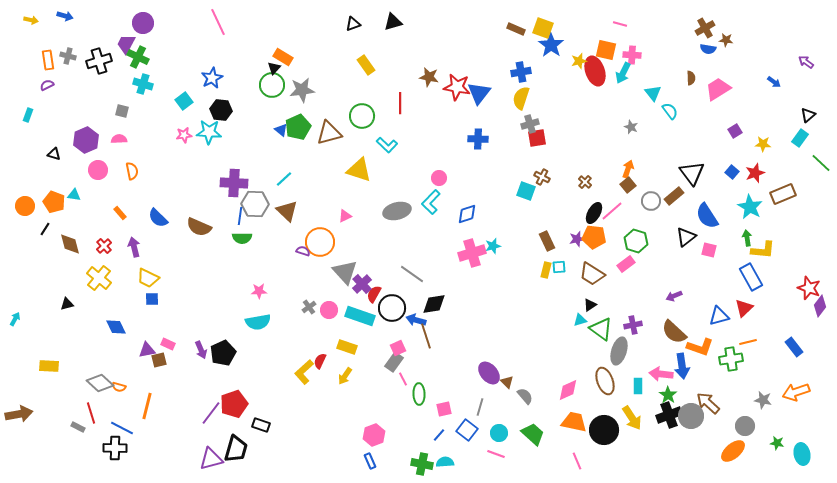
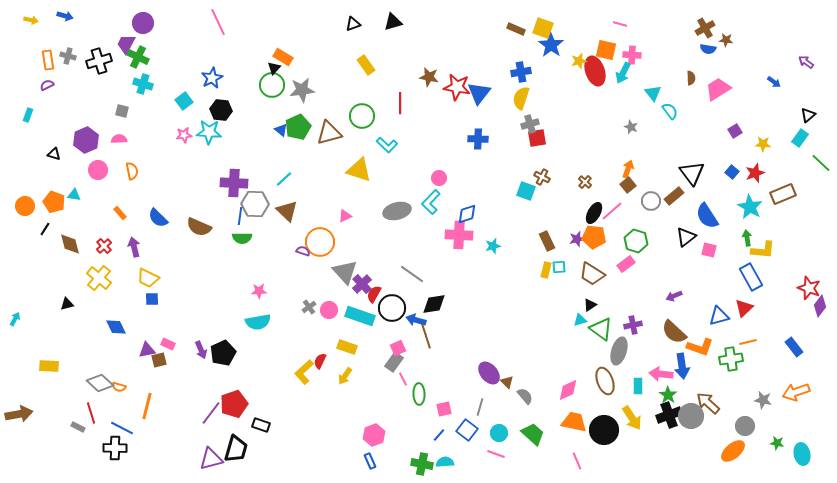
pink cross at (472, 253): moved 13 px left, 18 px up; rotated 20 degrees clockwise
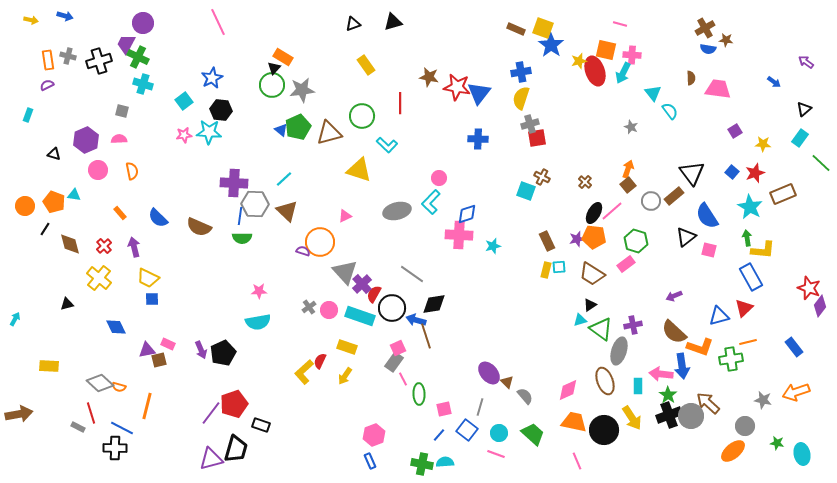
pink trapezoid at (718, 89): rotated 40 degrees clockwise
black triangle at (808, 115): moved 4 px left, 6 px up
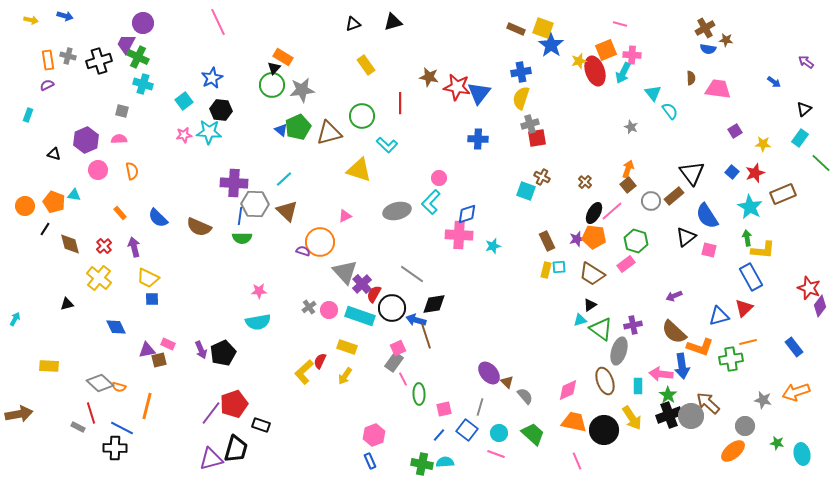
orange square at (606, 50): rotated 35 degrees counterclockwise
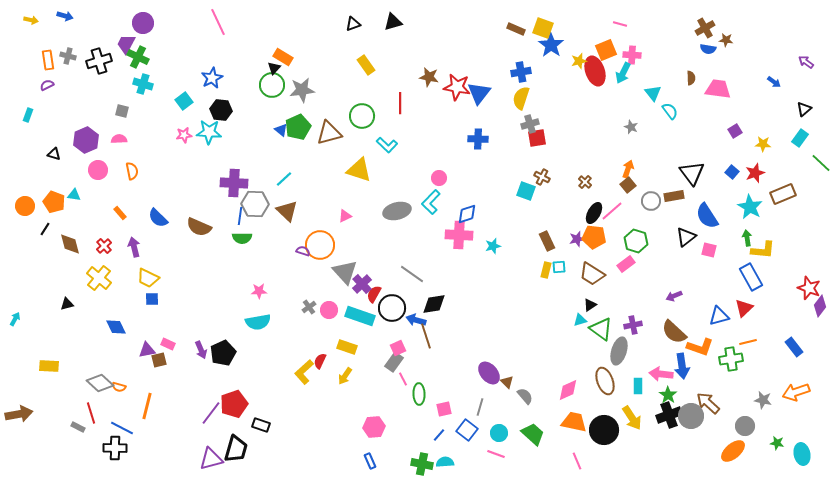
brown rectangle at (674, 196): rotated 30 degrees clockwise
orange circle at (320, 242): moved 3 px down
pink hexagon at (374, 435): moved 8 px up; rotated 15 degrees clockwise
